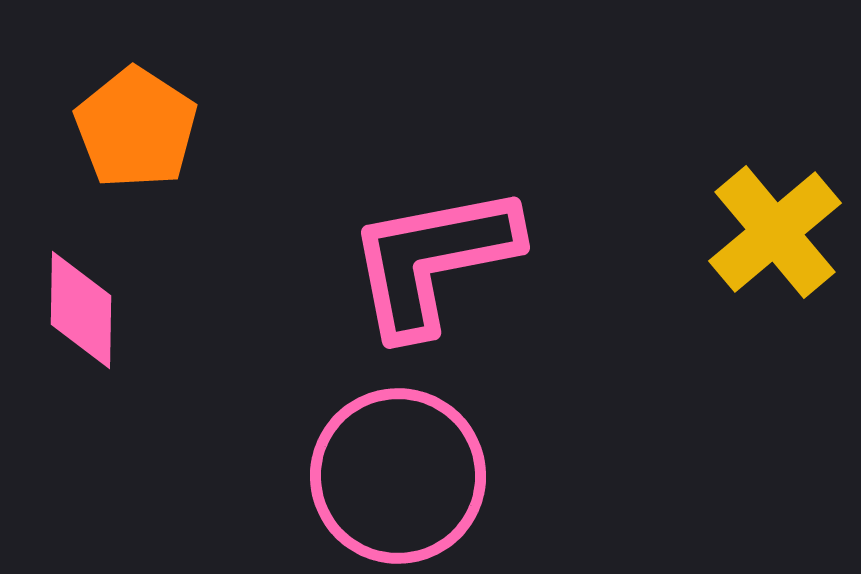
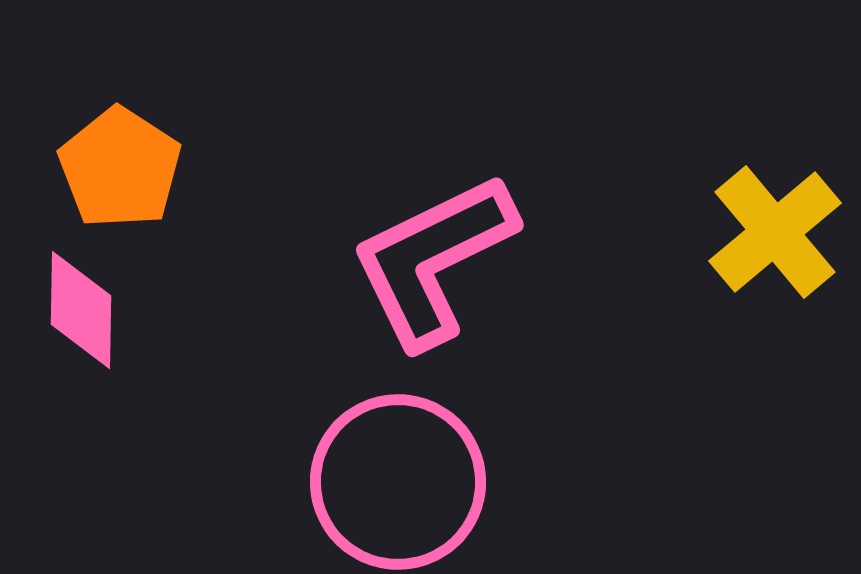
orange pentagon: moved 16 px left, 40 px down
pink L-shape: rotated 15 degrees counterclockwise
pink circle: moved 6 px down
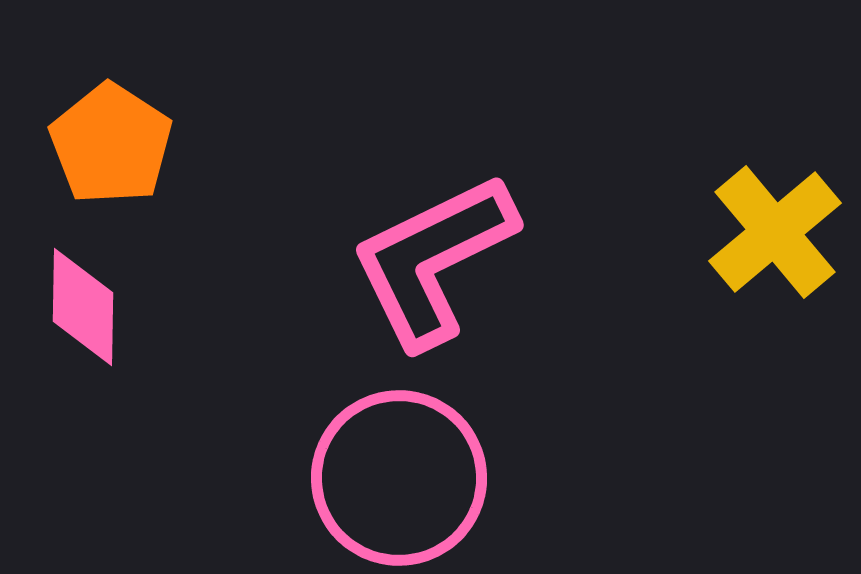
orange pentagon: moved 9 px left, 24 px up
pink diamond: moved 2 px right, 3 px up
pink circle: moved 1 px right, 4 px up
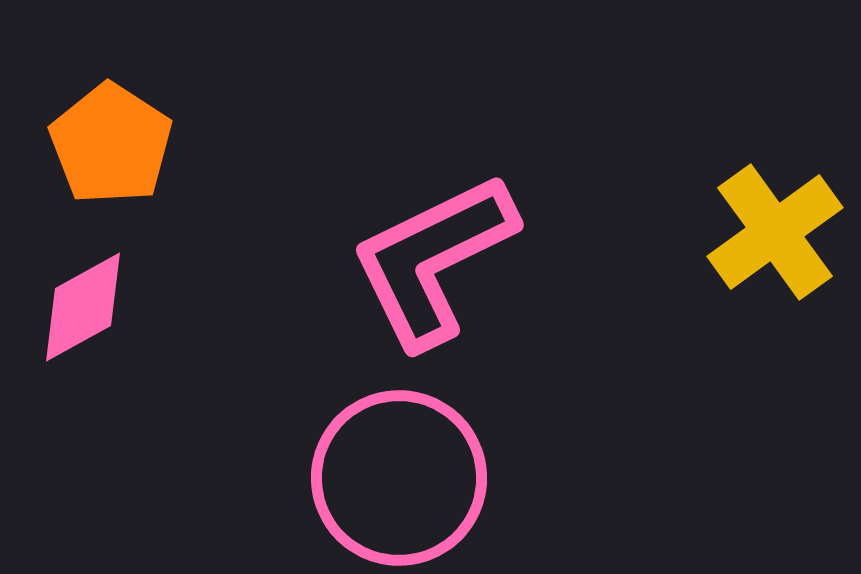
yellow cross: rotated 4 degrees clockwise
pink diamond: rotated 60 degrees clockwise
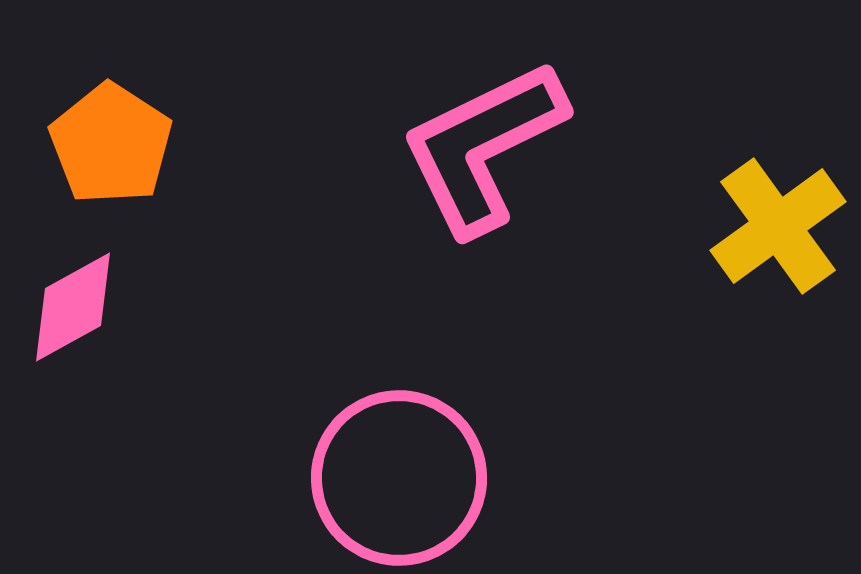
yellow cross: moved 3 px right, 6 px up
pink L-shape: moved 50 px right, 113 px up
pink diamond: moved 10 px left
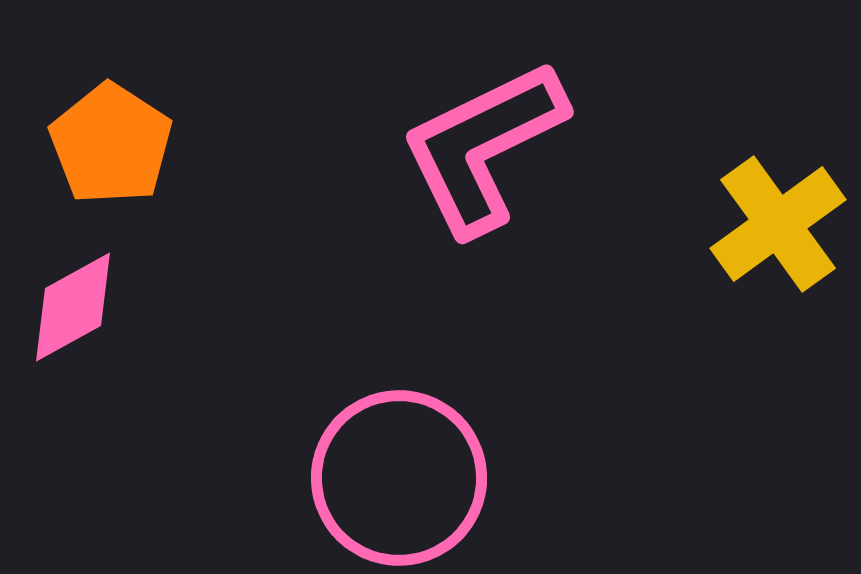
yellow cross: moved 2 px up
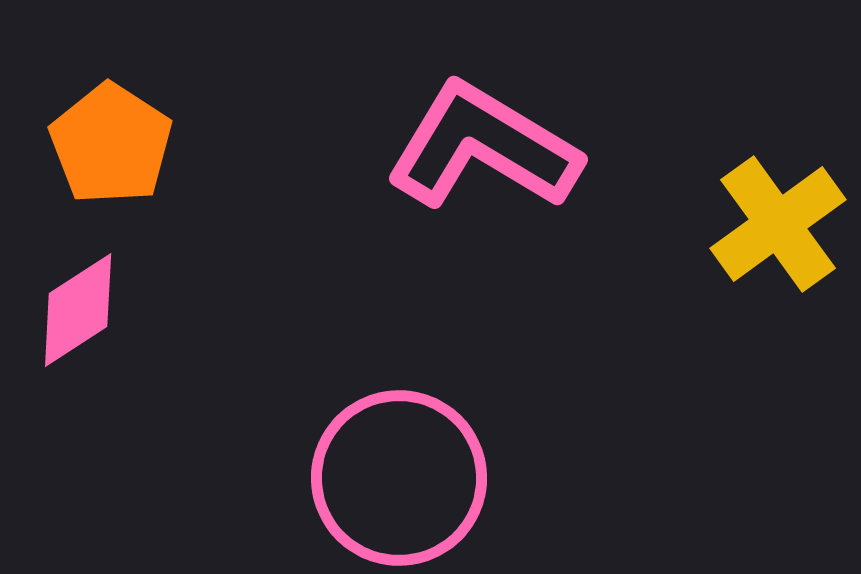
pink L-shape: rotated 57 degrees clockwise
pink diamond: moved 5 px right, 3 px down; rotated 4 degrees counterclockwise
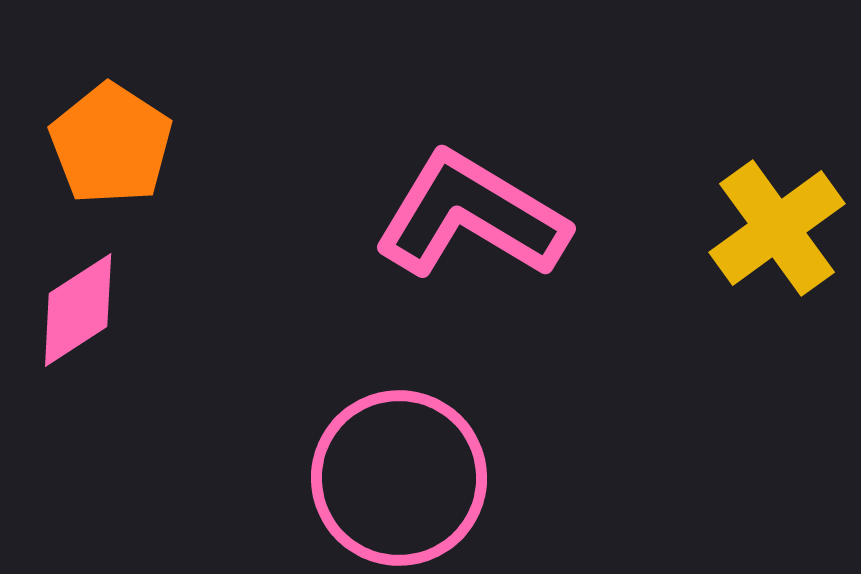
pink L-shape: moved 12 px left, 69 px down
yellow cross: moved 1 px left, 4 px down
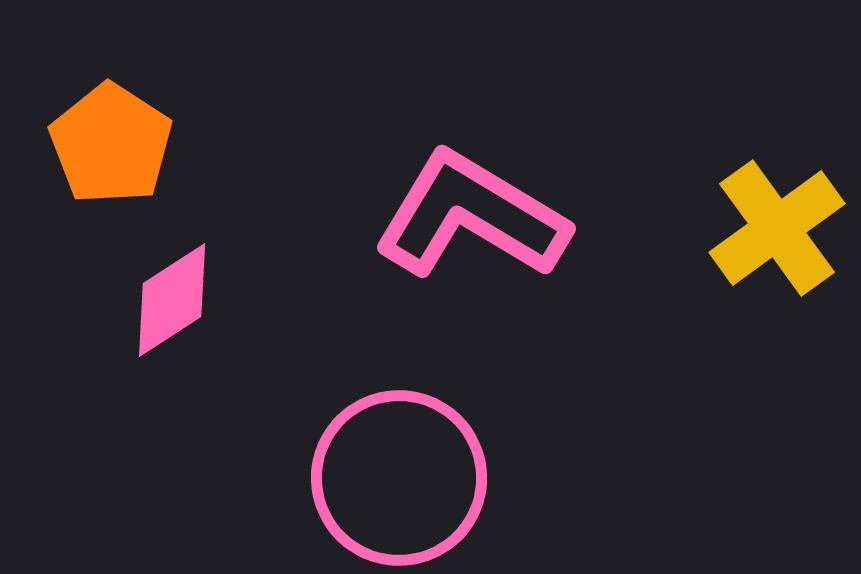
pink diamond: moved 94 px right, 10 px up
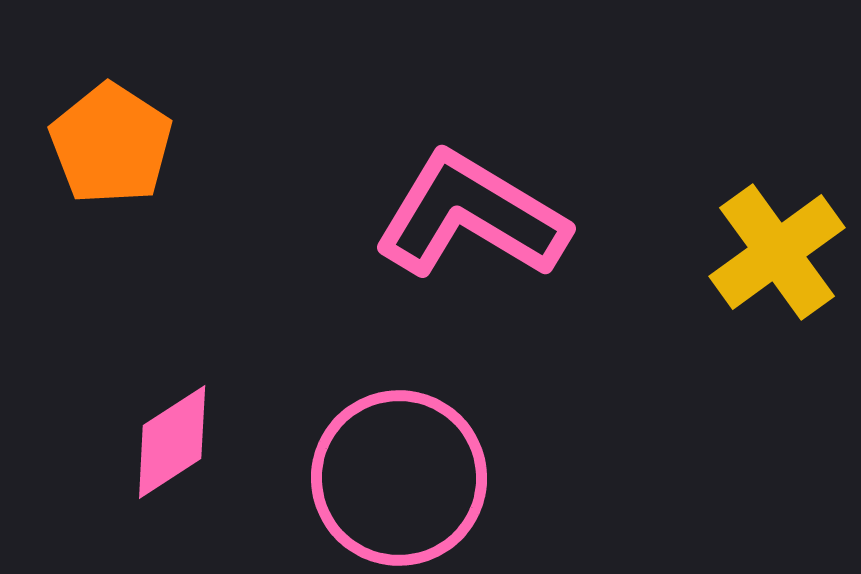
yellow cross: moved 24 px down
pink diamond: moved 142 px down
